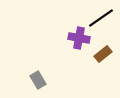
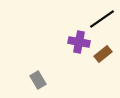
black line: moved 1 px right, 1 px down
purple cross: moved 4 px down
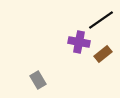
black line: moved 1 px left, 1 px down
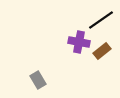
brown rectangle: moved 1 px left, 3 px up
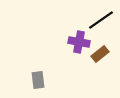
brown rectangle: moved 2 px left, 3 px down
gray rectangle: rotated 24 degrees clockwise
